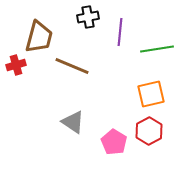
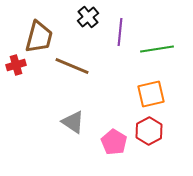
black cross: rotated 30 degrees counterclockwise
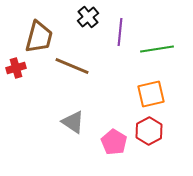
red cross: moved 3 px down
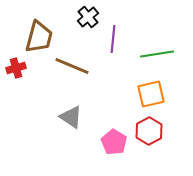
purple line: moved 7 px left, 7 px down
green line: moved 5 px down
gray triangle: moved 2 px left, 5 px up
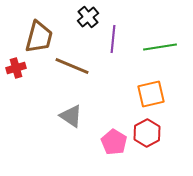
green line: moved 3 px right, 7 px up
gray triangle: moved 1 px up
red hexagon: moved 2 px left, 2 px down
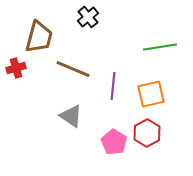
purple line: moved 47 px down
brown line: moved 1 px right, 3 px down
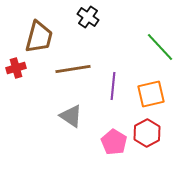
black cross: rotated 15 degrees counterclockwise
green line: rotated 56 degrees clockwise
brown line: rotated 32 degrees counterclockwise
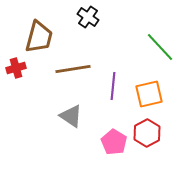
orange square: moved 2 px left
